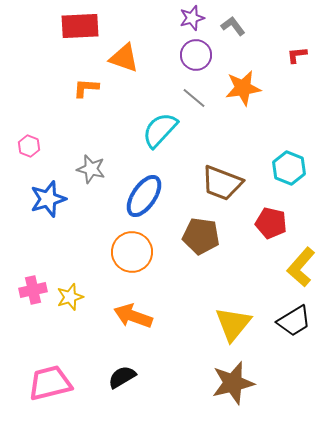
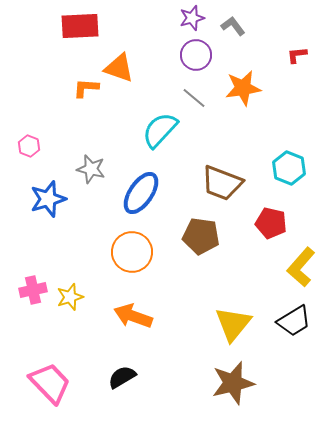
orange triangle: moved 5 px left, 10 px down
blue ellipse: moved 3 px left, 3 px up
pink trapezoid: rotated 60 degrees clockwise
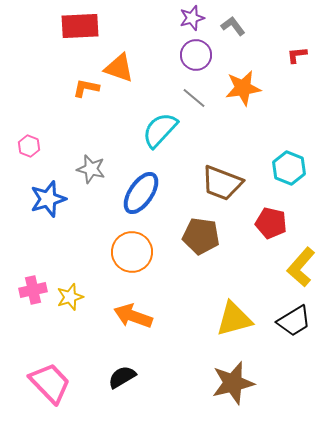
orange L-shape: rotated 8 degrees clockwise
yellow triangle: moved 1 px right, 5 px up; rotated 36 degrees clockwise
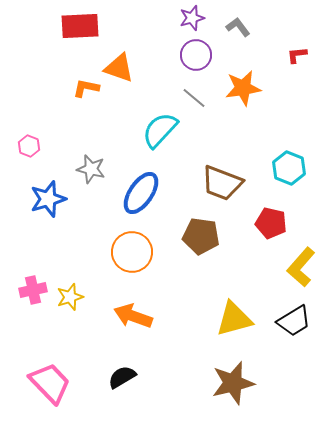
gray L-shape: moved 5 px right, 1 px down
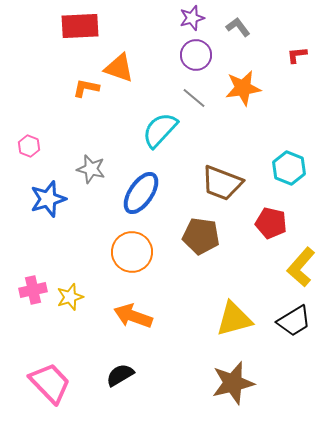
black semicircle: moved 2 px left, 2 px up
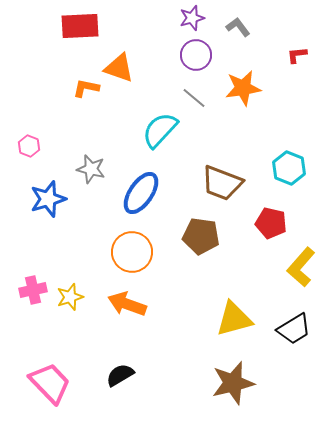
orange arrow: moved 6 px left, 12 px up
black trapezoid: moved 8 px down
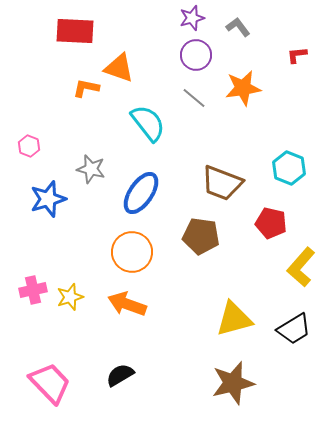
red rectangle: moved 5 px left, 5 px down; rotated 6 degrees clockwise
cyan semicircle: moved 12 px left, 7 px up; rotated 99 degrees clockwise
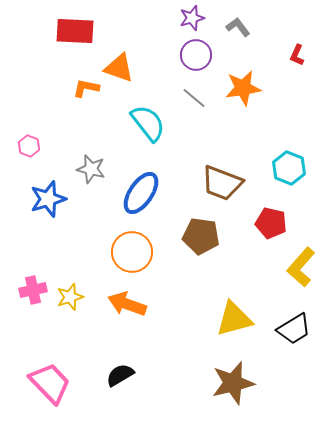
red L-shape: rotated 60 degrees counterclockwise
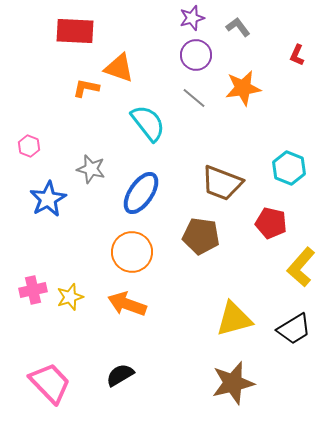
blue star: rotated 12 degrees counterclockwise
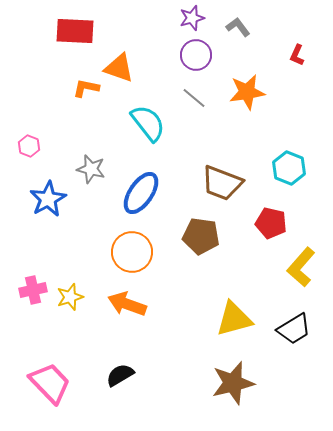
orange star: moved 4 px right, 4 px down
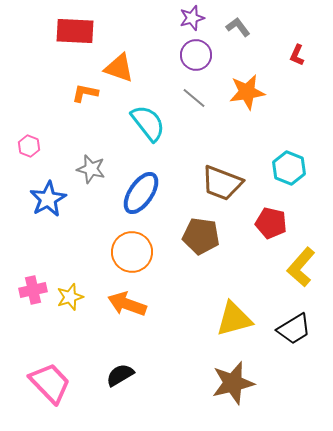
orange L-shape: moved 1 px left, 5 px down
